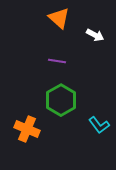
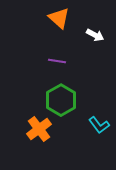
orange cross: moved 12 px right; rotated 30 degrees clockwise
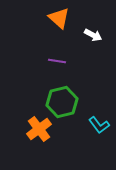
white arrow: moved 2 px left
green hexagon: moved 1 px right, 2 px down; rotated 16 degrees clockwise
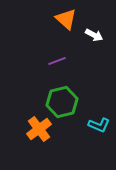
orange triangle: moved 7 px right, 1 px down
white arrow: moved 1 px right
purple line: rotated 30 degrees counterclockwise
cyan L-shape: rotated 30 degrees counterclockwise
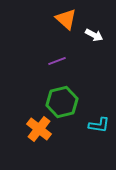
cyan L-shape: rotated 15 degrees counterclockwise
orange cross: rotated 15 degrees counterclockwise
